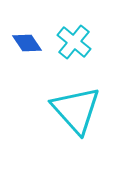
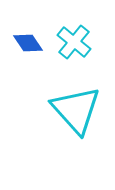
blue diamond: moved 1 px right
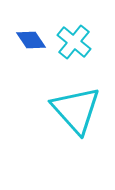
blue diamond: moved 3 px right, 3 px up
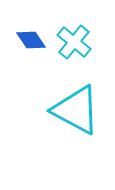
cyan triangle: rotated 20 degrees counterclockwise
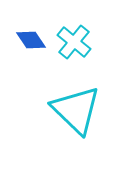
cyan triangle: rotated 16 degrees clockwise
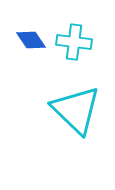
cyan cross: rotated 32 degrees counterclockwise
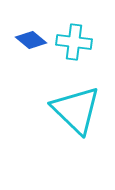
blue diamond: rotated 16 degrees counterclockwise
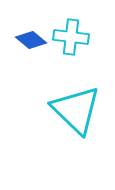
cyan cross: moved 3 px left, 5 px up
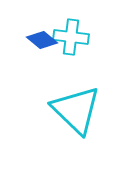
blue diamond: moved 11 px right
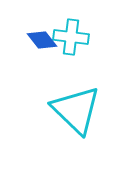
blue diamond: rotated 12 degrees clockwise
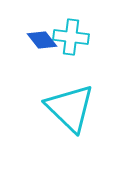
cyan triangle: moved 6 px left, 2 px up
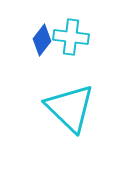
blue diamond: rotated 76 degrees clockwise
